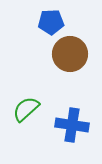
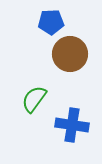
green semicircle: moved 8 px right, 10 px up; rotated 12 degrees counterclockwise
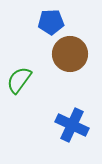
green semicircle: moved 15 px left, 19 px up
blue cross: rotated 16 degrees clockwise
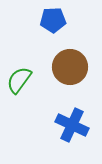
blue pentagon: moved 2 px right, 2 px up
brown circle: moved 13 px down
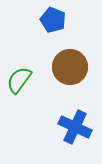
blue pentagon: rotated 25 degrees clockwise
blue cross: moved 3 px right, 2 px down
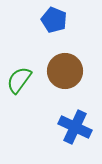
blue pentagon: moved 1 px right
brown circle: moved 5 px left, 4 px down
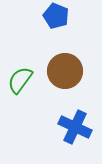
blue pentagon: moved 2 px right, 4 px up
green semicircle: moved 1 px right
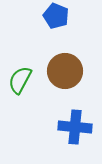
green semicircle: rotated 8 degrees counterclockwise
blue cross: rotated 20 degrees counterclockwise
